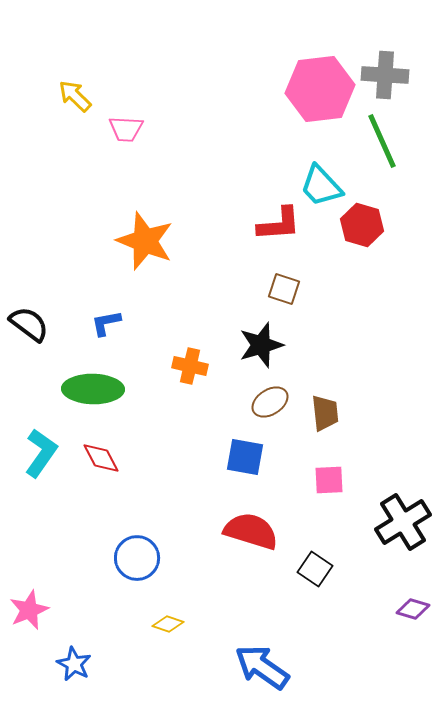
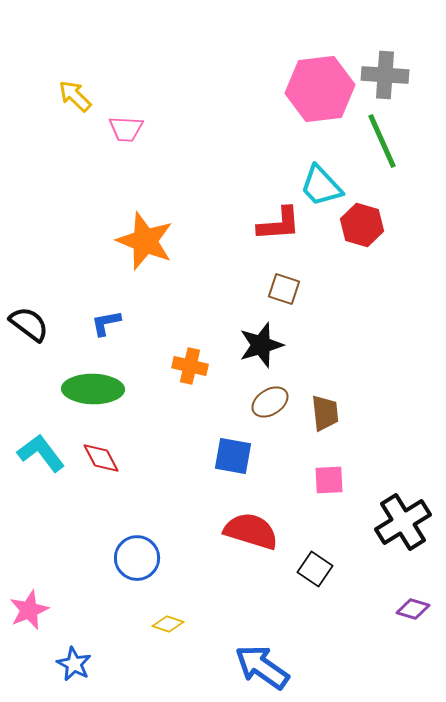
cyan L-shape: rotated 72 degrees counterclockwise
blue square: moved 12 px left, 1 px up
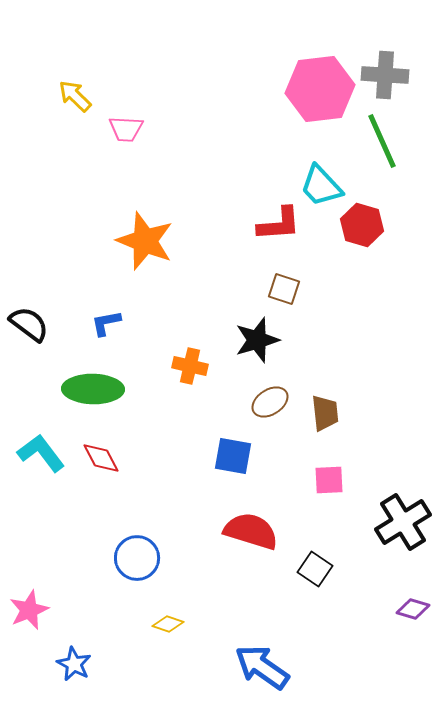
black star: moved 4 px left, 5 px up
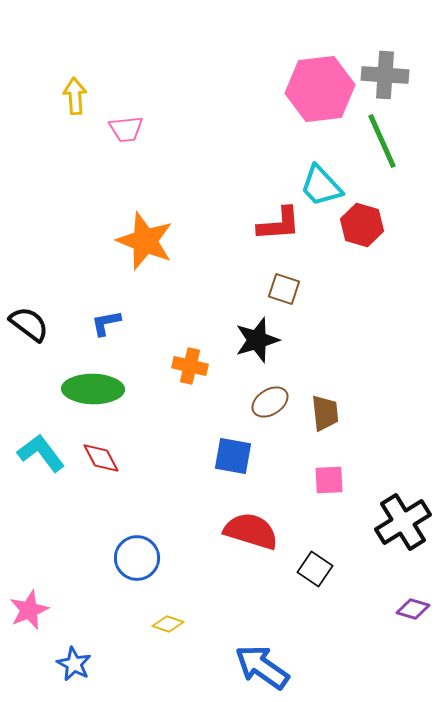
yellow arrow: rotated 42 degrees clockwise
pink trapezoid: rotated 9 degrees counterclockwise
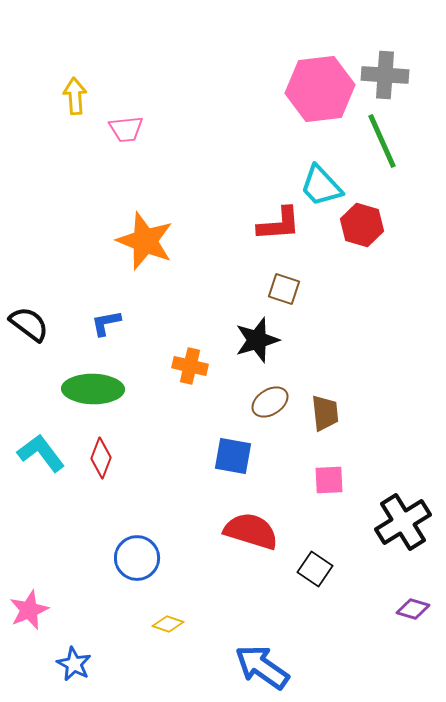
red diamond: rotated 48 degrees clockwise
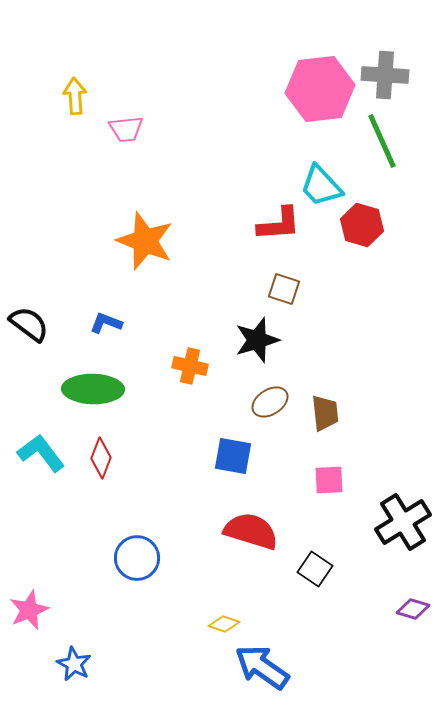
blue L-shape: rotated 32 degrees clockwise
yellow diamond: moved 56 px right
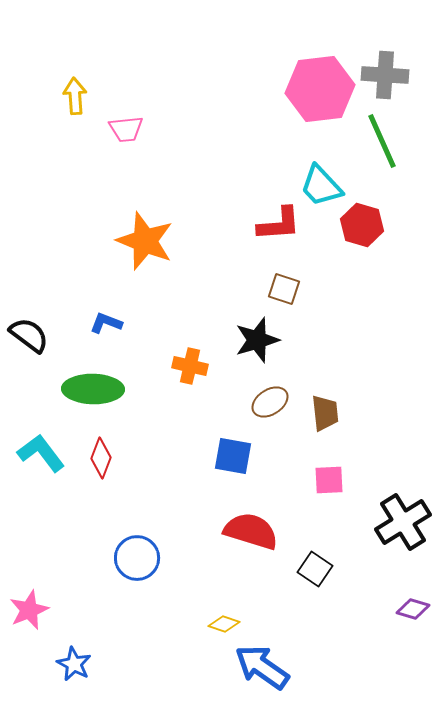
black semicircle: moved 11 px down
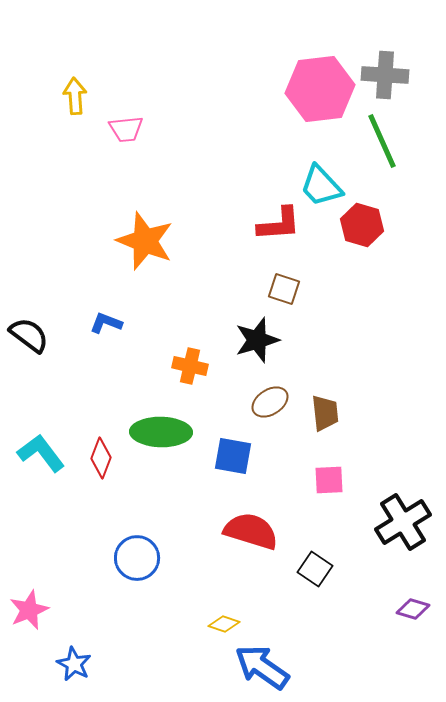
green ellipse: moved 68 px right, 43 px down
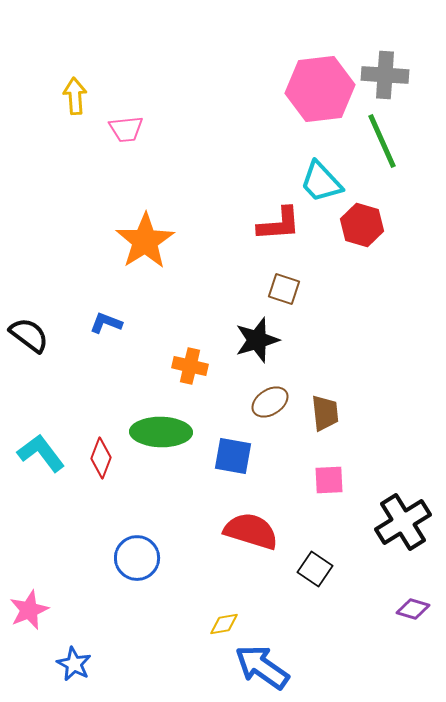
cyan trapezoid: moved 4 px up
orange star: rotated 18 degrees clockwise
yellow diamond: rotated 28 degrees counterclockwise
